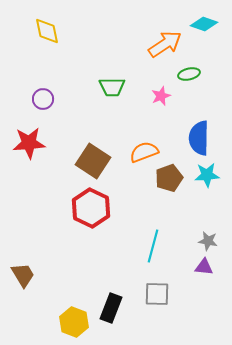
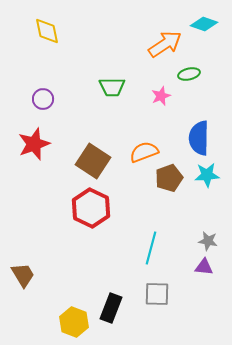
red star: moved 5 px right, 1 px down; rotated 16 degrees counterclockwise
cyan line: moved 2 px left, 2 px down
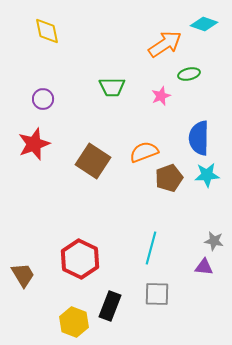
red hexagon: moved 11 px left, 51 px down
gray star: moved 6 px right
black rectangle: moved 1 px left, 2 px up
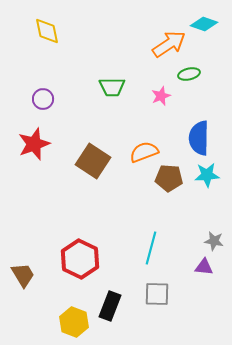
orange arrow: moved 4 px right
brown pentagon: rotated 24 degrees clockwise
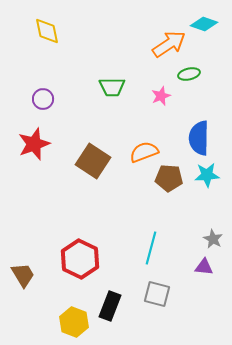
gray star: moved 1 px left, 2 px up; rotated 18 degrees clockwise
gray square: rotated 12 degrees clockwise
